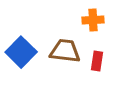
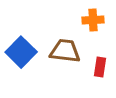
red rectangle: moved 3 px right, 6 px down
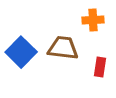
brown trapezoid: moved 2 px left, 3 px up
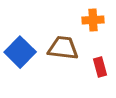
blue square: moved 1 px left
red rectangle: rotated 24 degrees counterclockwise
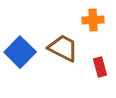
brown trapezoid: rotated 20 degrees clockwise
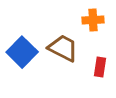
blue square: moved 2 px right
red rectangle: rotated 24 degrees clockwise
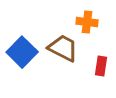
orange cross: moved 6 px left, 2 px down; rotated 10 degrees clockwise
red rectangle: moved 1 px right, 1 px up
